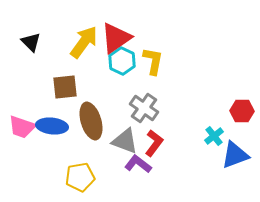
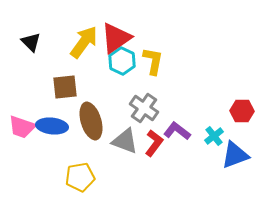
purple L-shape: moved 39 px right, 33 px up
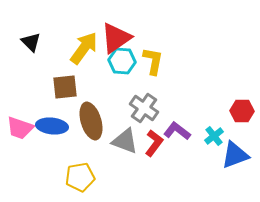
yellow arrow: moved 6 px down
cyan hexagon: rotated 20 degrees counterclockwise
pink trapezoid: moved 2 px left, 1 px down
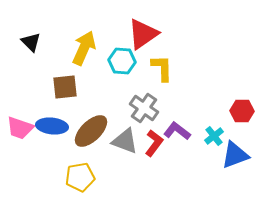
red triangle: moved 27 px right, 4 px up
yellow arrow: rotated 12 degrees counterclockwise
yellow L-shape: moved 9 px right, 7 px down; rotated 12 degrees counterclockwise
brown ellipse: moved 10 px down; rotated 63 degrees clockwise
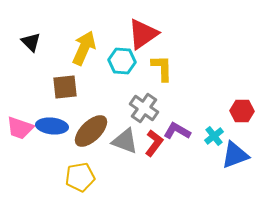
purple L-shape: rotated 8 degrees counterclockwise
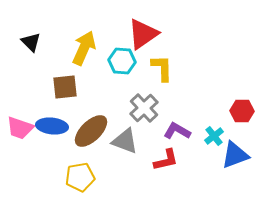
gray cross: rotated 12 degrees clockwise
red L-shape: moved 12 px right, 17 px down; rotated 40 degrees clockwise
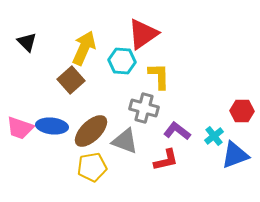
black triangle: moved 4 px left
yellow L-shape: moved 3 px left, 8 px down
brown square: moved 6 px right, 7 px up; rotated 36 degrees counterclockwise
gray cross: rotated 32 degrees counterclockwise
purple L-shape: rotated 8 degrees clockwise
yellow pentagon: moved 12 px right, 10 px up
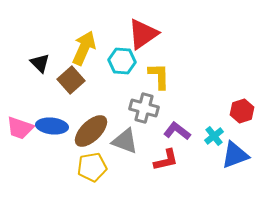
black triangle: moved 13 px right, 21 px down
red hexagon: rotated 20 degrees counterclockwise
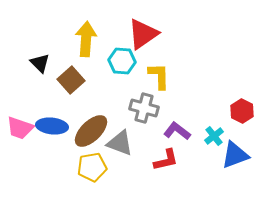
yellow arrow: moved 2 px right, 9 px up; rotated 20 degrees counterclockwise
red hexagon: rotated 15 degrees counterclockwise
gray triangle: moved 5 px left, 2 px down
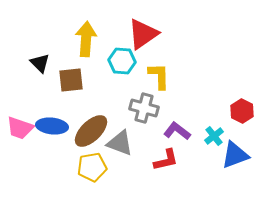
brown square: rotated 36 degrees clockwise
